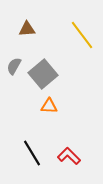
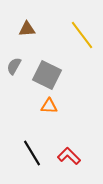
gray square: moved 4 px right, 1 px down; rotated 24 degrees counterclockwise
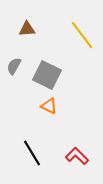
orange triangle: rotated 24 degrees clockwise
red L-shape: moved 8 px right
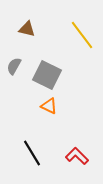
brown triangle: rotated 18 degrees clockwise
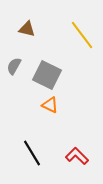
orange triangle: moved 1 px right, 1 px up
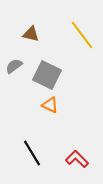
brown triangle: moved 4 px right, 5 px down
gray semicircle: rotated 24 degrees clockwise
red L-shape: moved 3 px down
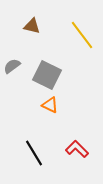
brown triangle: moved 1 px right, 8 px up
gray semicircle: moved 2 px left
black line: moved 2 px right
red L-shape: moved 10 px up
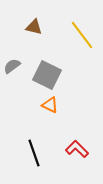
brown triangle: moved 2 px right, 1 px down
black line: rotated 12 degrees clockwise
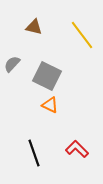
gray semicircle: moved 2 px up; rotated 12 degrees counterclockwise
gray square: moved 1 px down
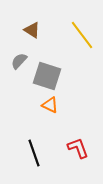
brown triangle: moved 2 px left, 3 px down; rotated 18 degrees clockwise
gray semicircle: moved 7 px right, 3 px up
gray square: rotated 8 degrees counterclockwise
red L-shape: moved 1 px right, 1 px up; rotated 25 degrees clockwise
